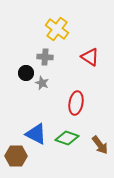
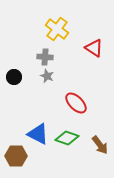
red triangle: moved 4 px right, 9 px up
black circle: moved 12 px left, 4 px down
gray star: moved 5 px right, 7 px up
red ellipse: rotated 55 degrees counterclockwise
blue triangle: moved 2 px right
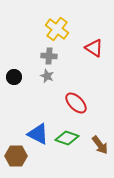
gray cross: moved 4 px right, 1 px up
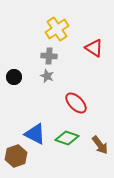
yellow cross: rotated 20 degrees clockwise
blue triangle: moved 3 px left
brown hexagon: rotated 20 degrees counterclockwise
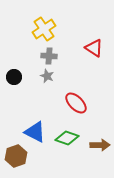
yellow cross: moved 13 px left
blue triangle: moved 2 px up
brown arrow: rotated 54 degrees counterclockwise
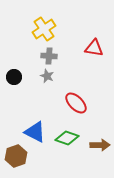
red triangle: rotated 24 degrees counterclockwise
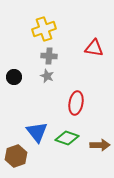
yellow cross: rotated 15 degrees clockwise
red ellipse: rotated 55 degrees clockwise
blue triangle: moved 2 px right; rotated 25 degrees clockwise
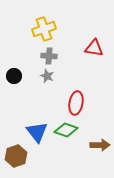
black circle: moved 1 px up
green diamond: moved 1 px left, 8 px up
